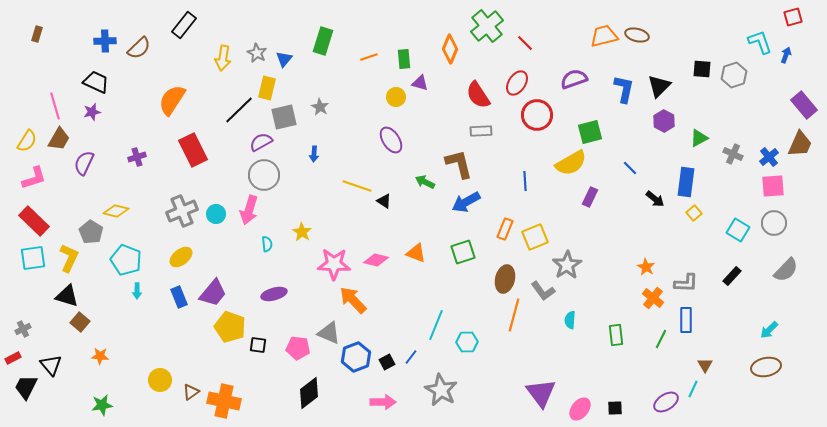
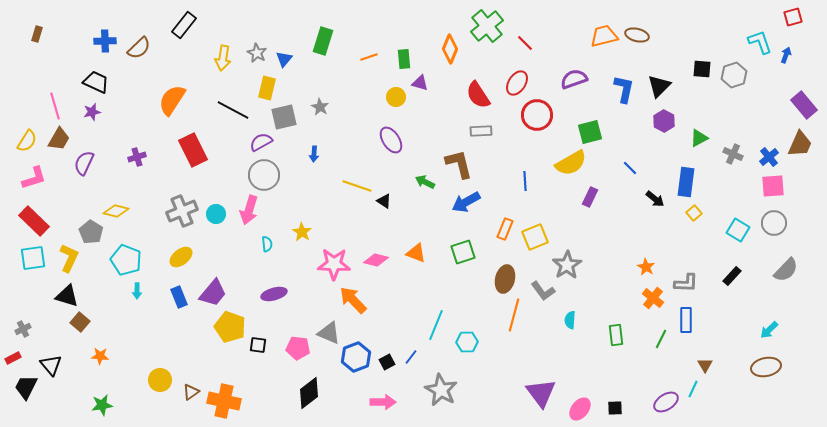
black line at (239, 110): moved 6 px left; rotated 72 degrees clockwise
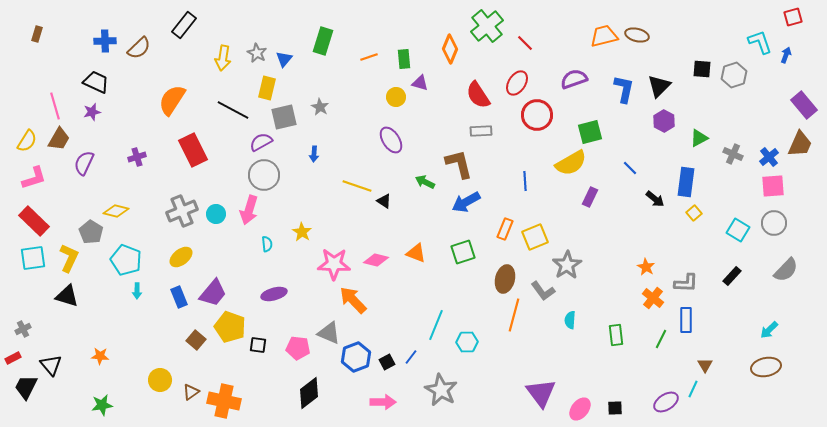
brown square at (80, 322): moved 116 px right, 18 px down
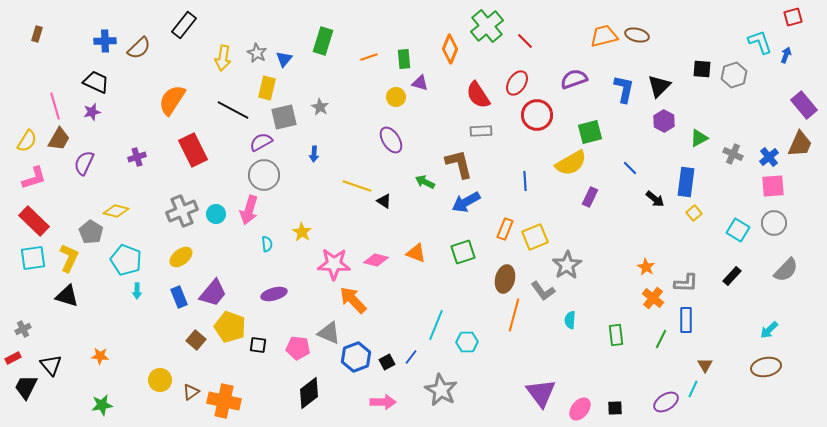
red line at (525, 43): moved 2 px up
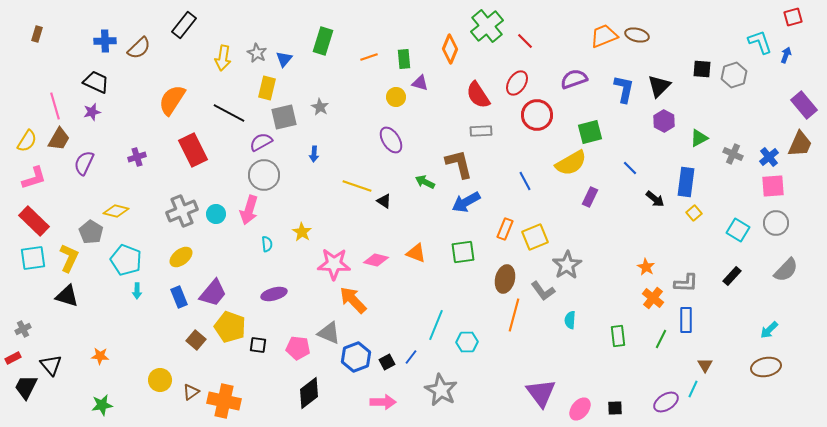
orange trapezoid at (604, 36): rotated 8 degrees counterclockwise
black line at (233, 110): moved 4 px left, 3 px down
blue line at (525, 181): rotated 24 degrees counterclockwise
gray circle at (774, 223): moved 2 px right
green square at (463, 252): rotated 10 degrees clockwise
green rectangle at (616, 335): moved 2 px right, 1 px down
